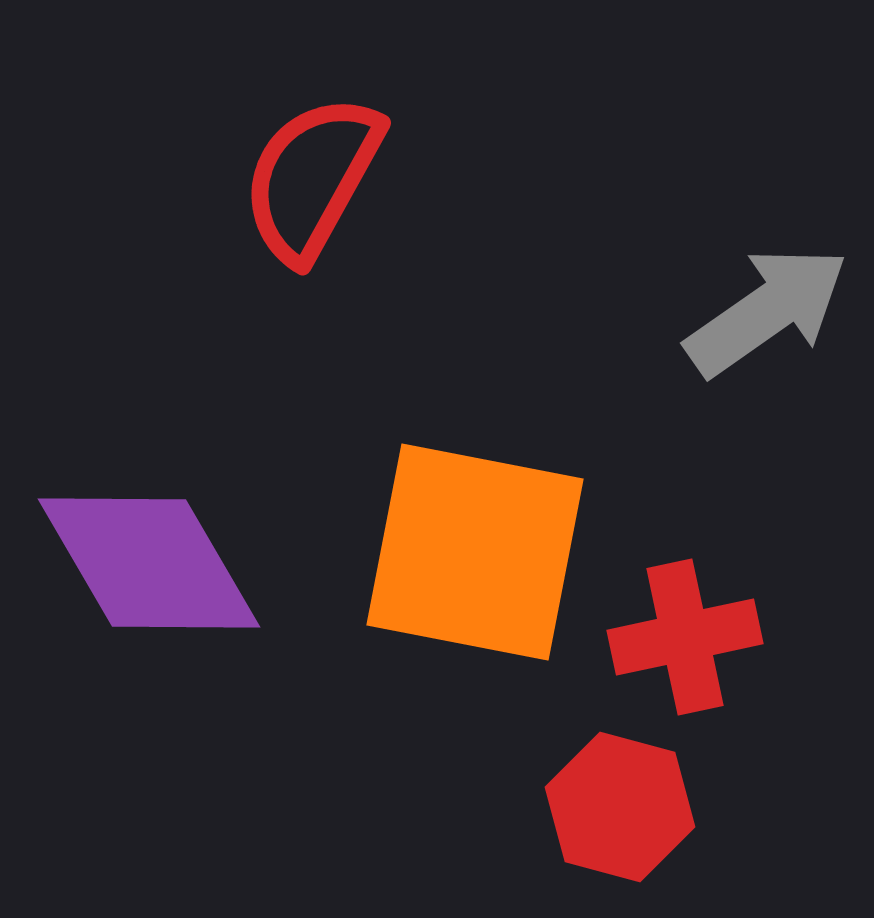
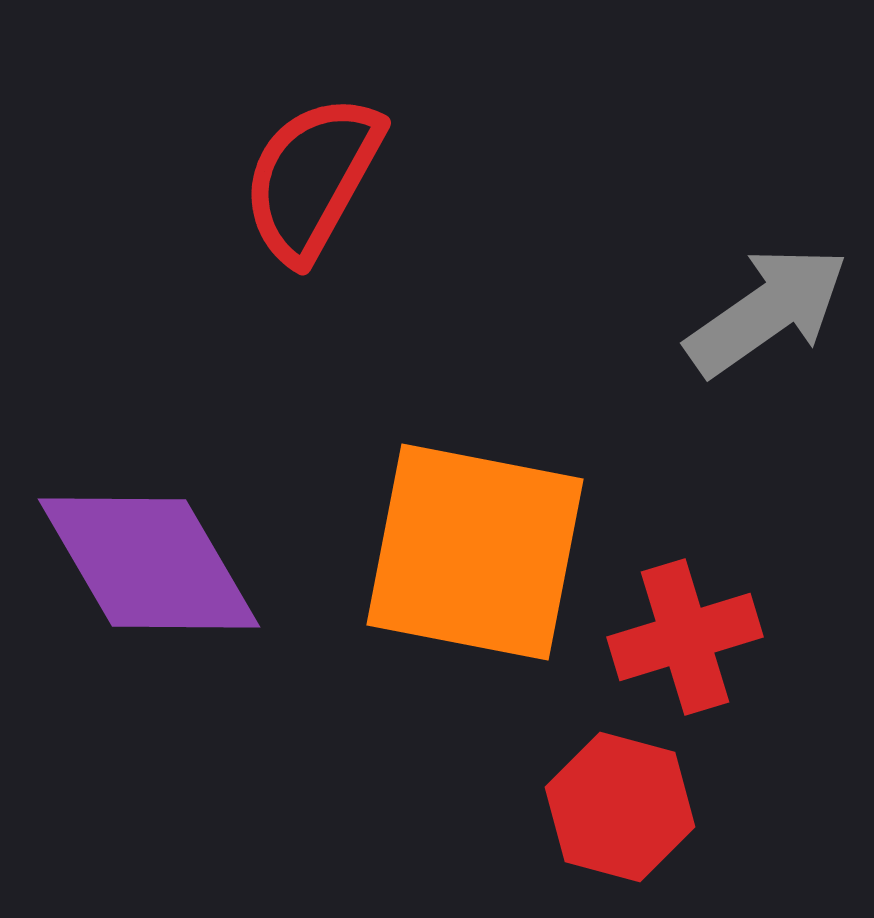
red cross: rotated 5 degrees counterclockwise
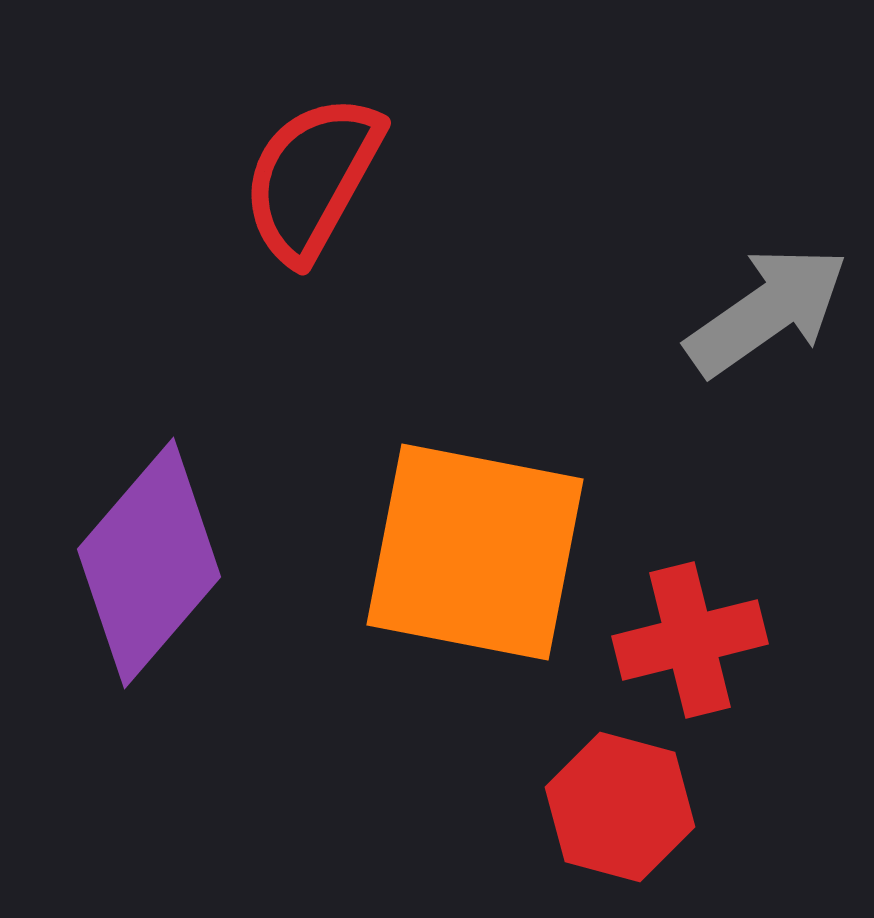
purple diamond: rotated 71 degrees clockwise
red cross: moved 5 px right, 3 px down; rotated 3 degrees clockwise
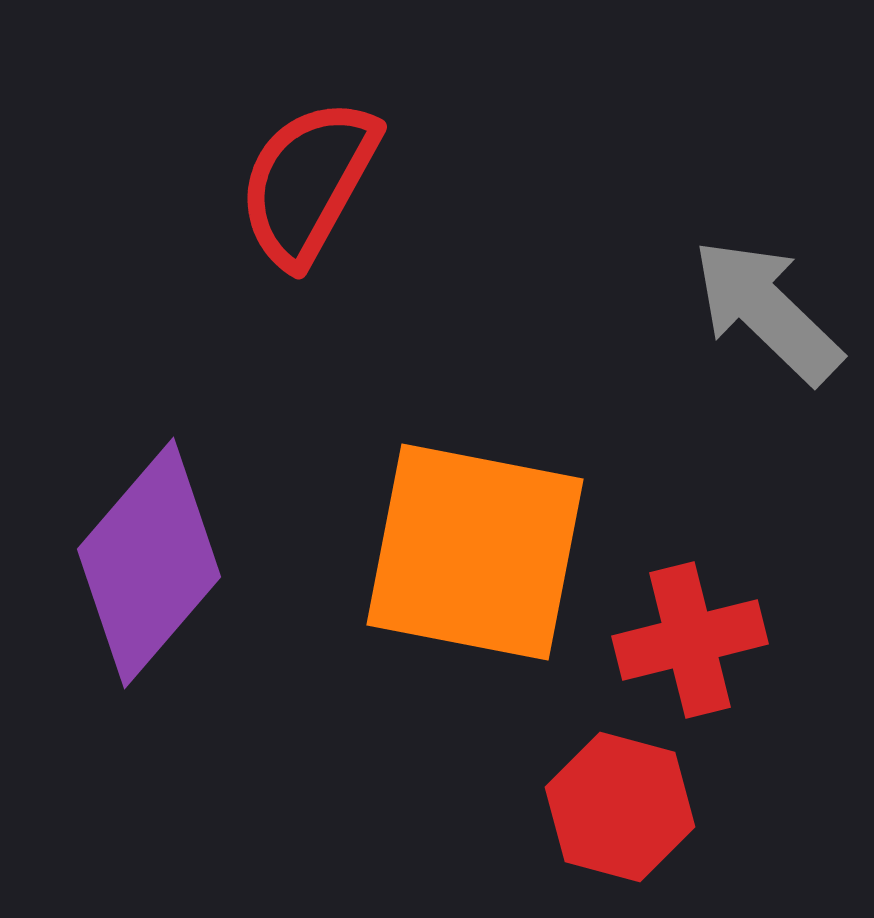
red semicircle: moved 4 px left, 4 px down
gray arrow: rotated 101 degrees counterclockwise
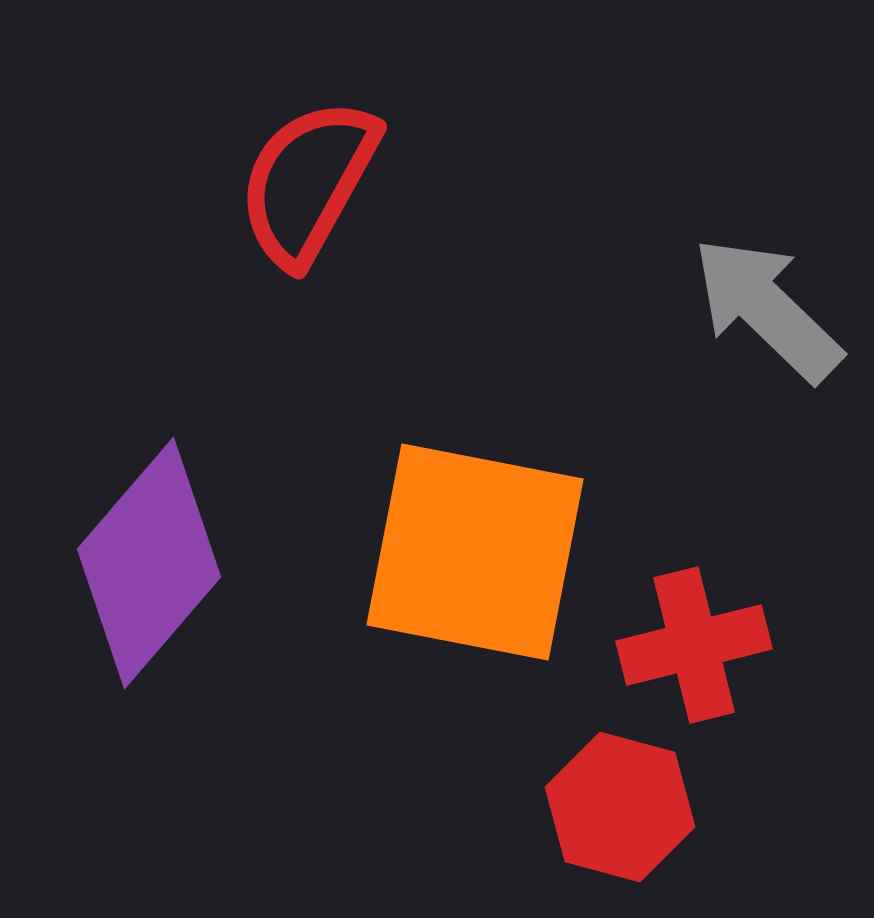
gray arrow: moved 2 px up
red cross: moved 4 px right, 5 px down
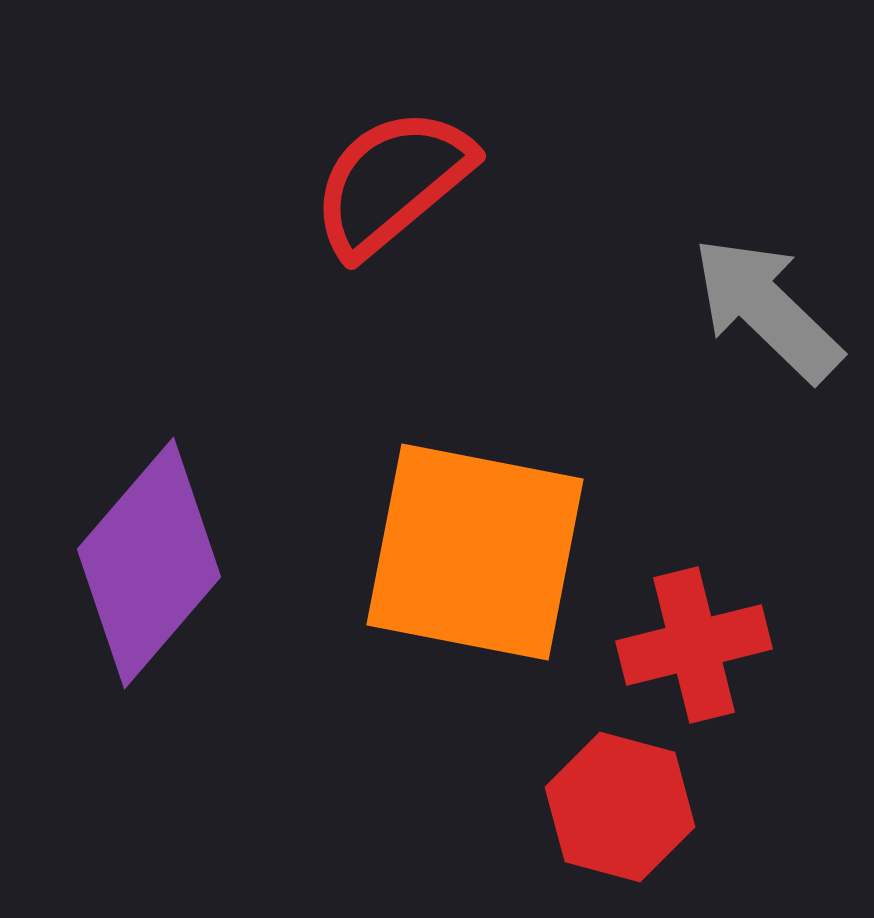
red semicircle: moved 84 px right; rotated 21 degrees clockwise
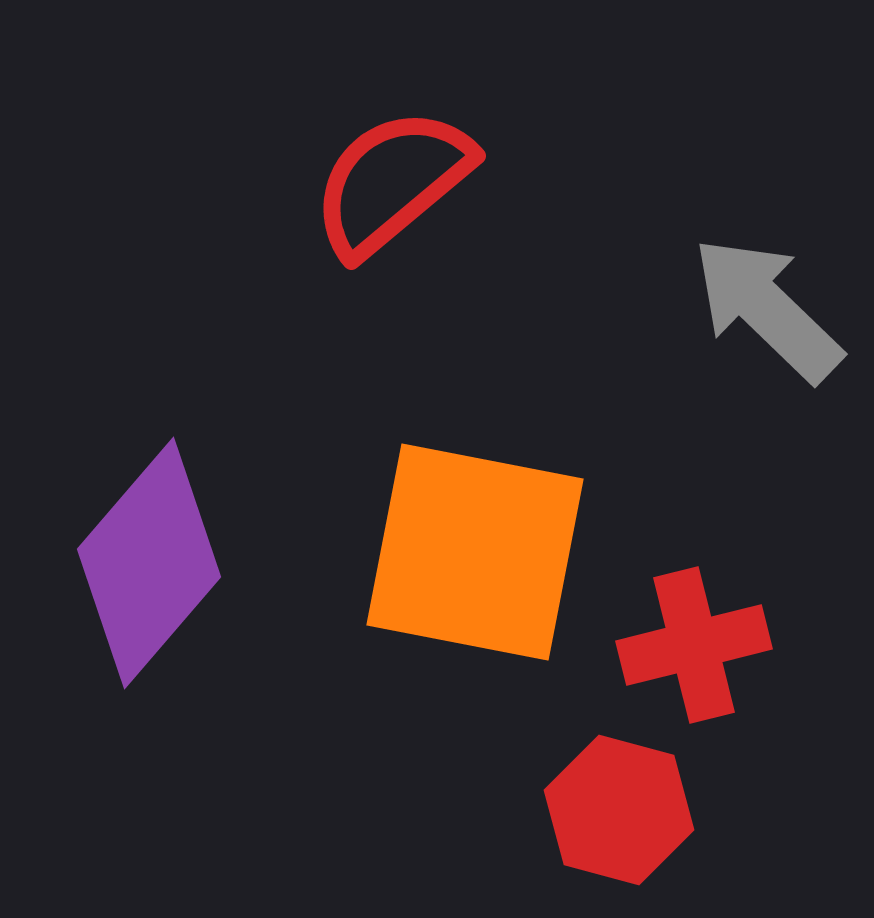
red hexagon: moved 1 px left, 3 px down
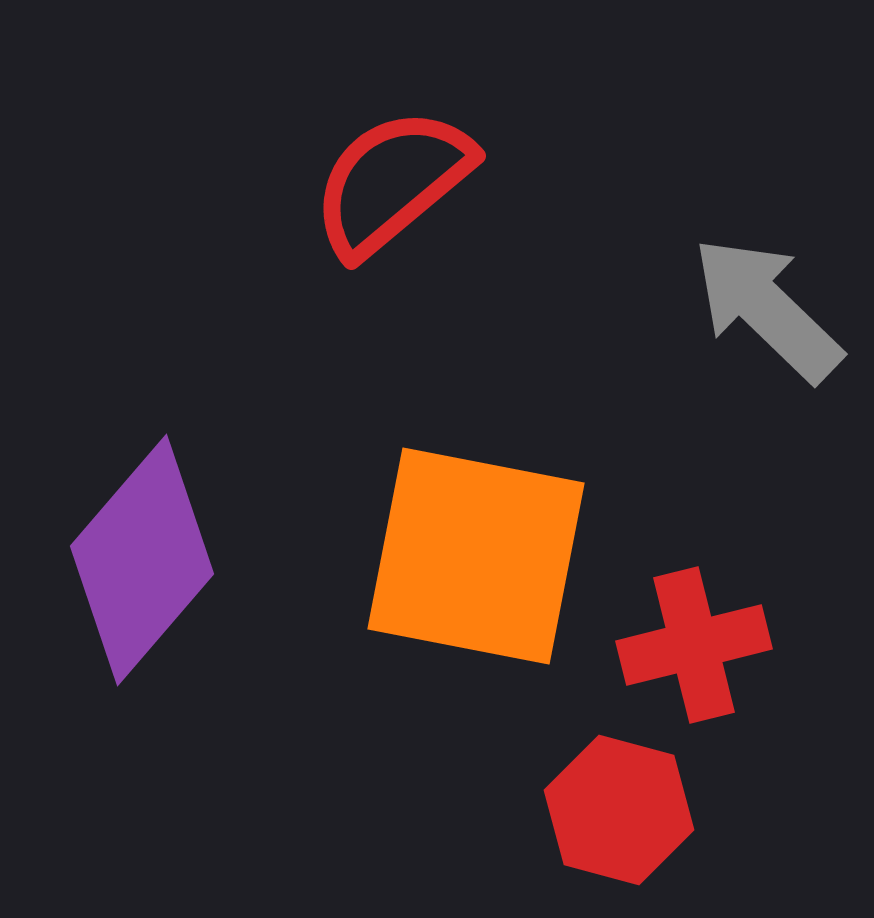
orange square: moved 1 px right, 4 px down
purple diamond: moved 7 px left, 3 px up
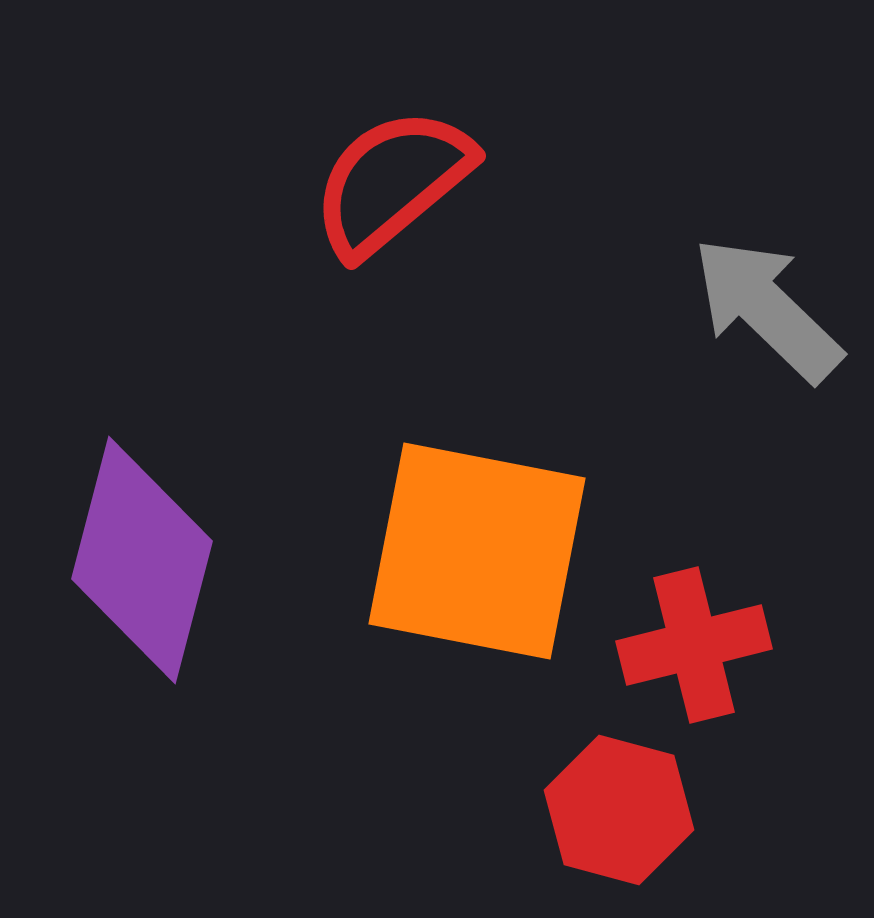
orange square: moved 1 px right, 5 px up
purple diamond: rotated 26 degrees counterclockwise
